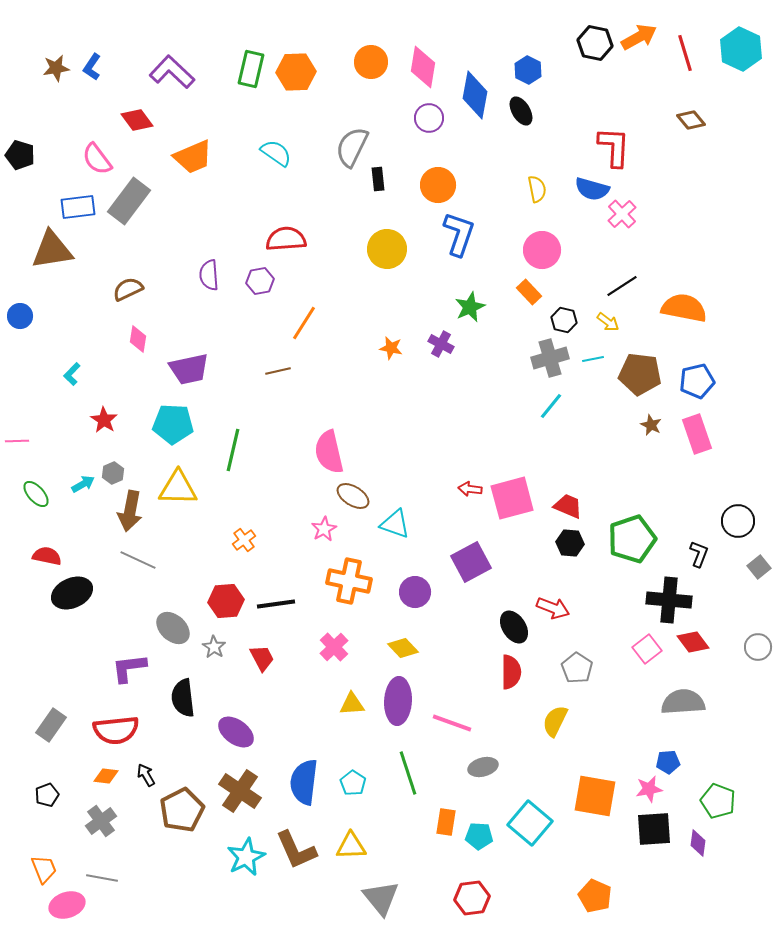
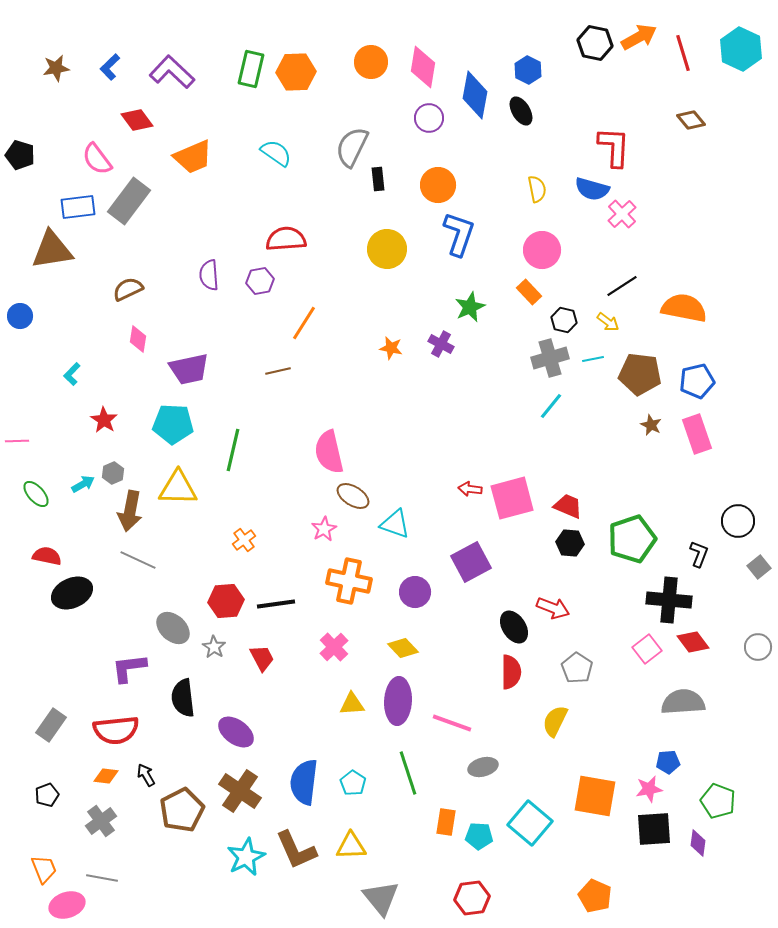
red line at (685, 53): moved 2 px left
blue L-shape at (92, 67): moved 18 px right; rotated 12 degrees clockwise
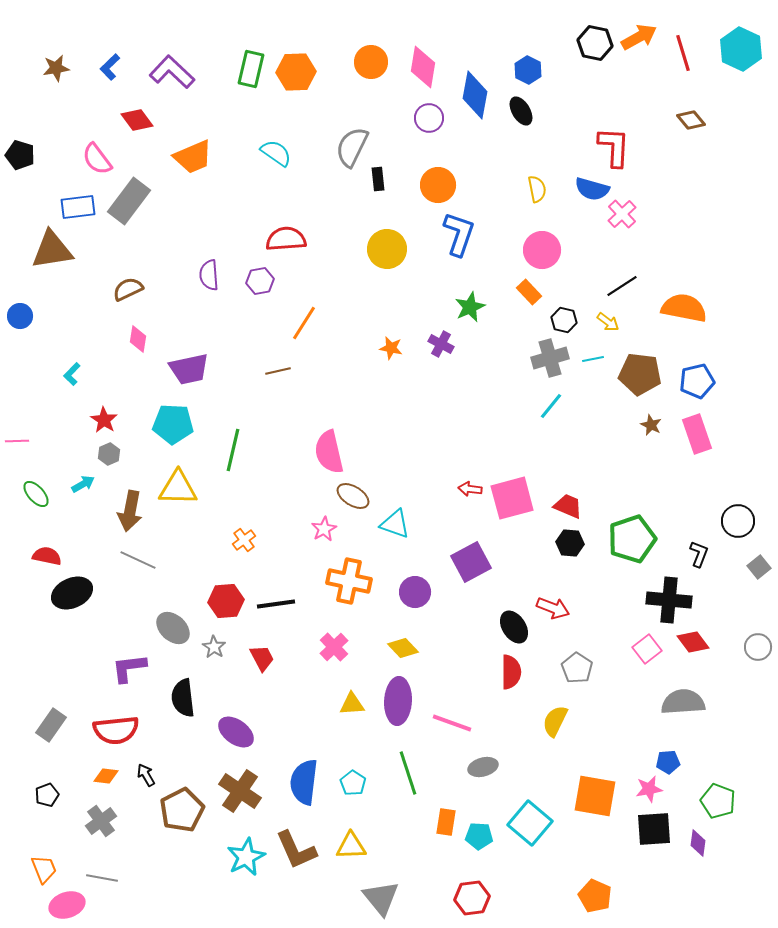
gray hexagon at (113, 473): moved 4 px left, 19 px up
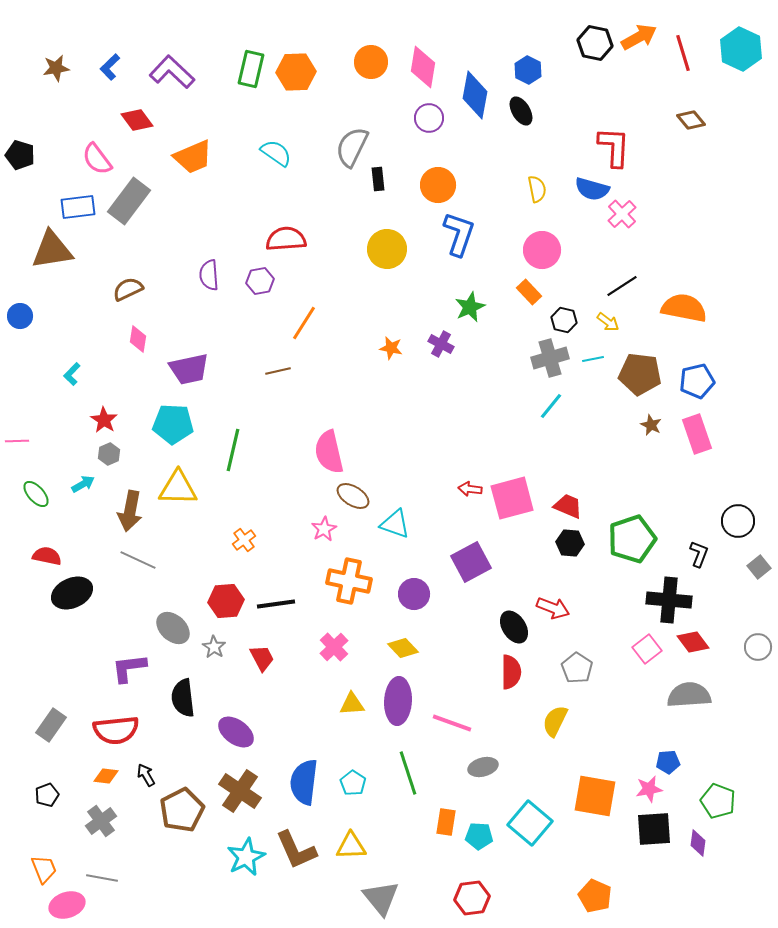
purple circle at (415, 592): moved 1 px left, 2 px down
gray semicircle at (683, 702): moved 6 px right, 7 px up
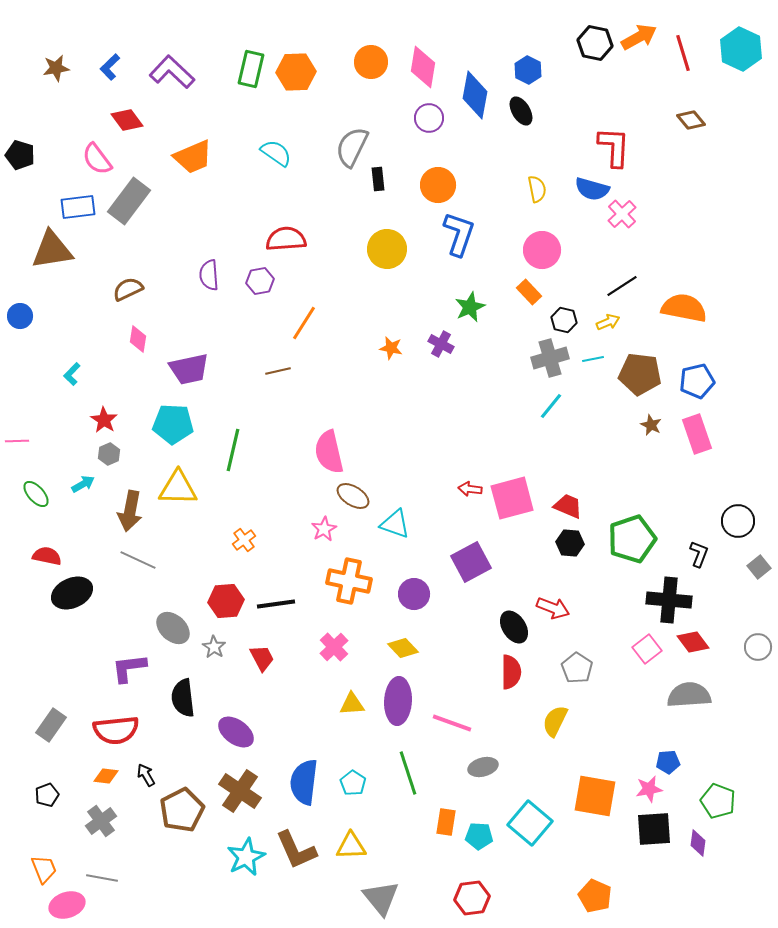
red diamond at (137, 120): moved 10 px left
yellow arrow at (608, 322): rotated 60 degrees counterclockwise
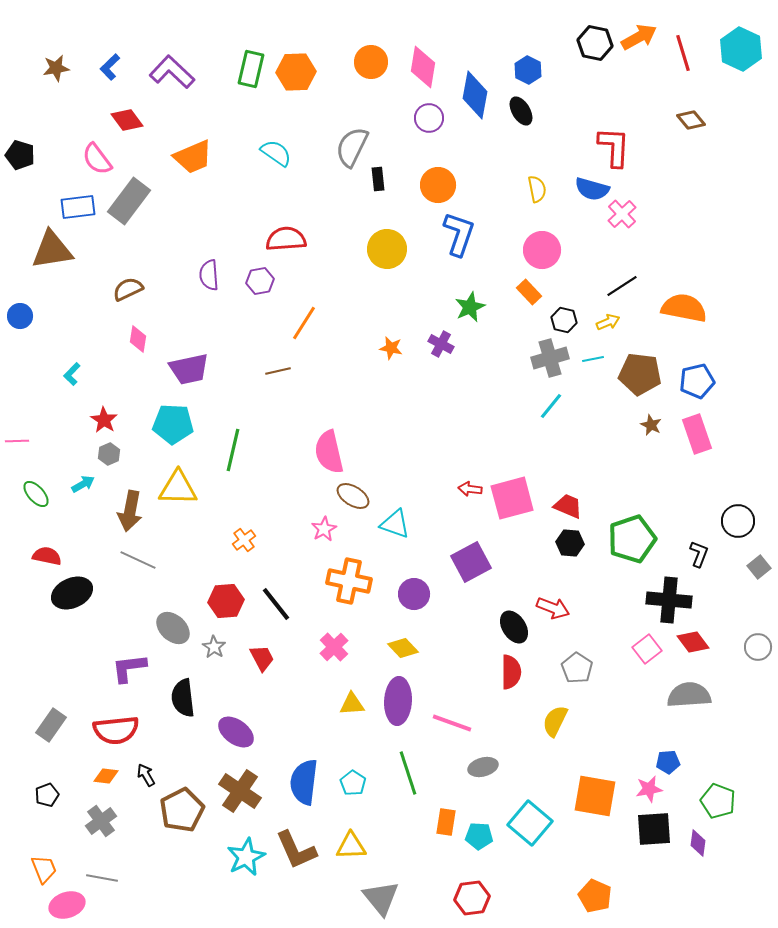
black line at (276, 604): rotated 60 degrees clockwise
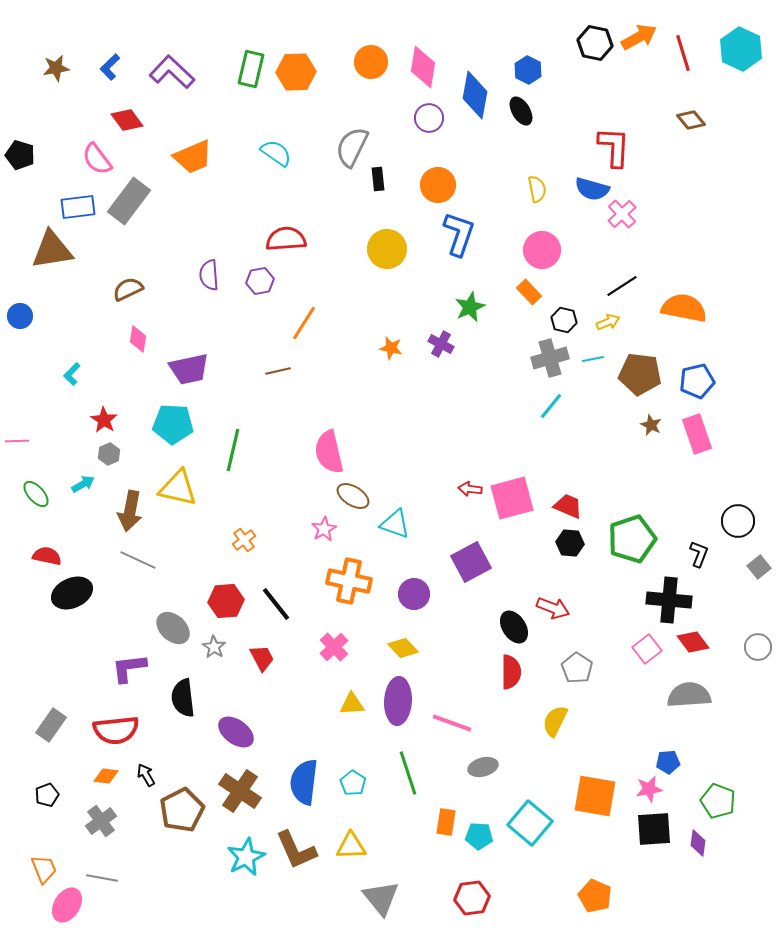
yellow triangle at (178, 488): rotated 12 degrees clockwise
pink ellipse at (67, 905): rotated 40 degrees counterclockwise
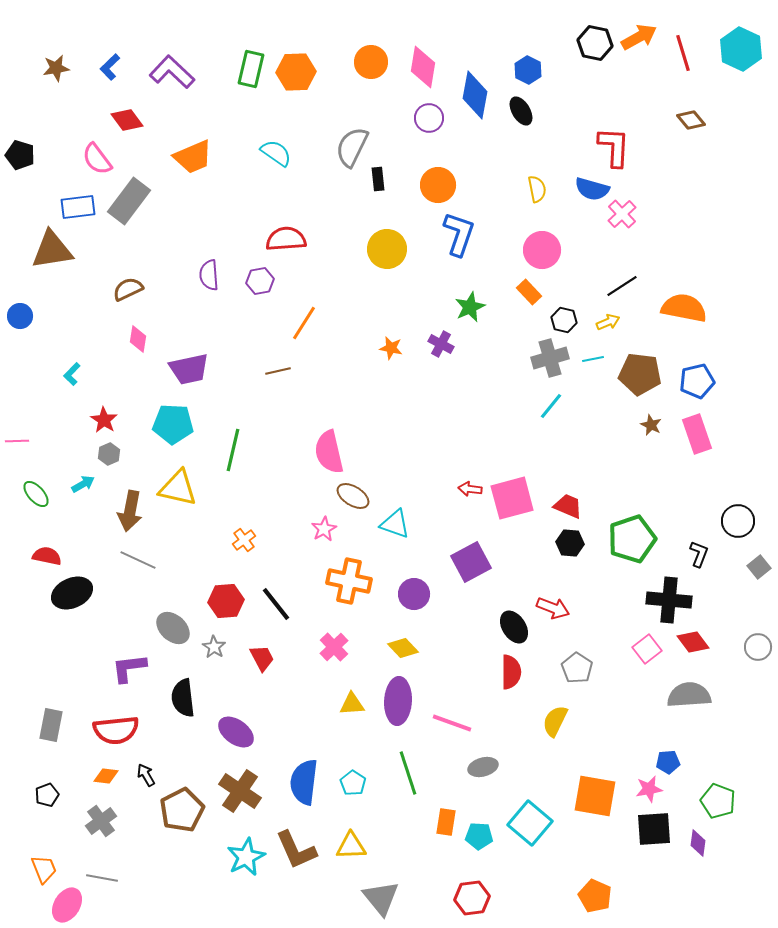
gray rectangle at (51, 725): rotated 24 degrees counterclockwise
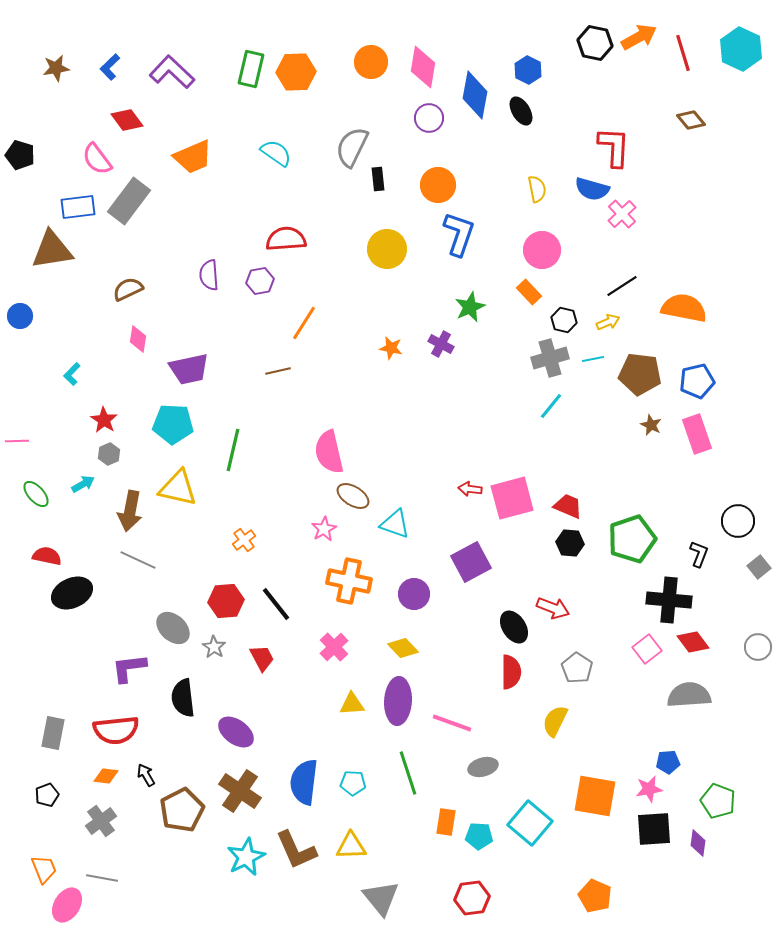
gray rectangle at (51, 725): moved 2 px right, 8 px down
cyan pentagon at (353, 783): rotated 30 degrees counterclockwise
